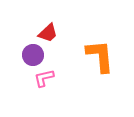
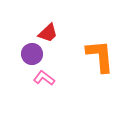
purple circle: moved 1 px left, 1 px up
pink L-shape: rotated 50 degrees clockwise
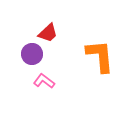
pink L-shape: moved 3 px down
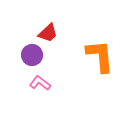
purple circle: moved 1 px down
pink L-shape: moved 4 px left, 2 px down
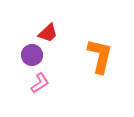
orange L-shape: rotated 18 degrees clockwise
pink L-shape: rotated 110 degrees clockwise
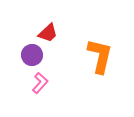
pink L-shape: rotated 15 degrees counterclockwise
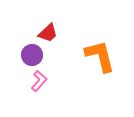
orange L-shape: rotated 27 degrees counterclockwise
pink L-shape: moved 1 px left, 2 px up
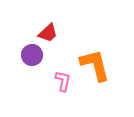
orange L-shape: moved 5 px left, 9 px down
pink L-shape: moved 24 px right; rotated 30 degrees counterclockwise
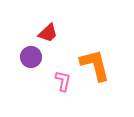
purple circle: moved 1 px left, 2 px down
